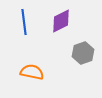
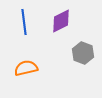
gray hexagon: rotated 20 degrees counterclockwise
orange semicircle: moved 6 px left, 4 px up; rotated 25 degrees counterclockwise
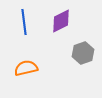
gray hexagon: rotated 20 degrees clockwise
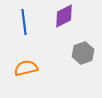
purple diamond: moved 3 px right, 5 px up
